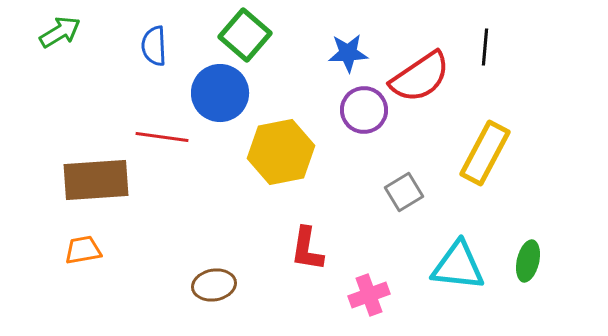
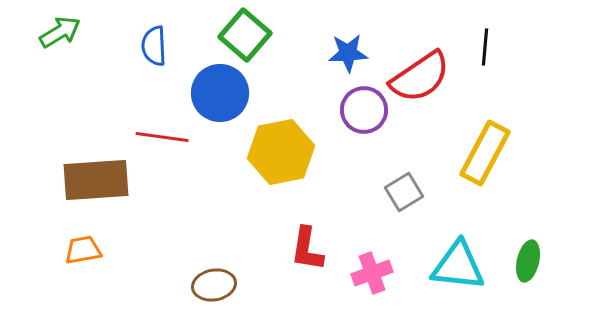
pink cross: moved 3 px right, 22 px up
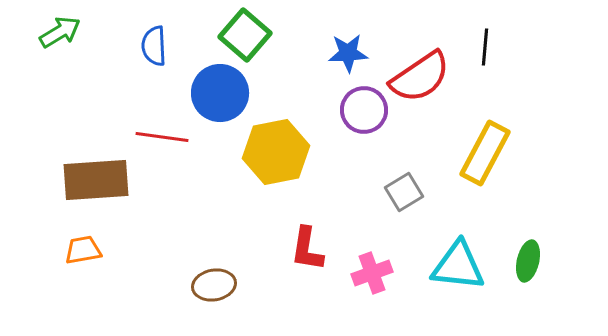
yellow hexagon: moved 5 px left
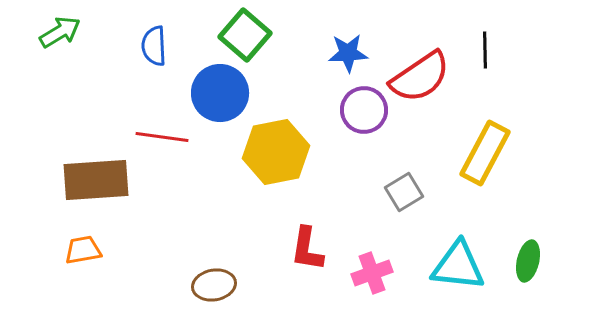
black line: moved 3 px down; rotated 6 degrees counterclockwise
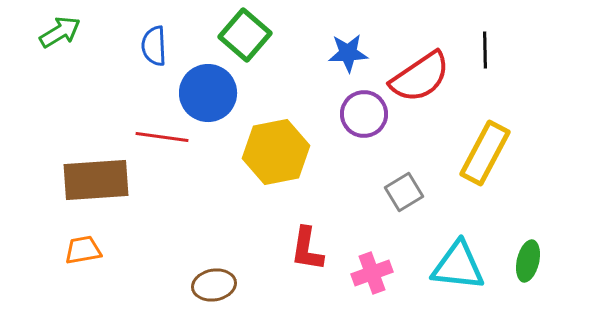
blue circle: moved 12 px left
purple circle: moved 4 px down
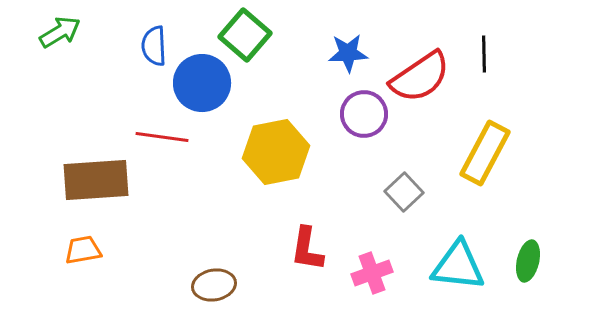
black line: moved 1 px left, 4 px down
blue circle: moved 6 px left, 10 px up
gray square: rotated 12 degrees counterclockwise
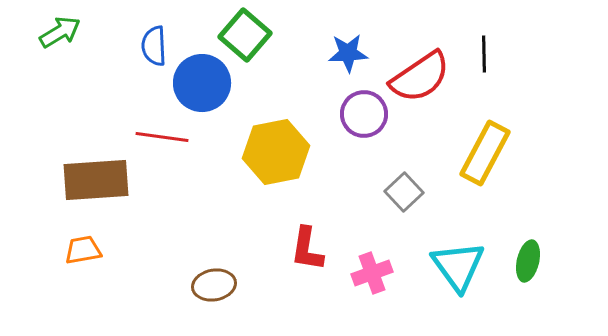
cyan triangle: rotated 48 degrees clockwise
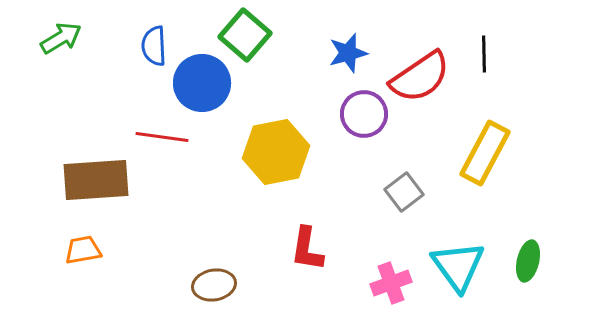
green arrow: moved 1 px right, 6 px down
blue star: rotated 12 degrees counterclockwise
gray square: rotated 6 degrees clockwise
pink cross: moved 19 px right, 10 px down
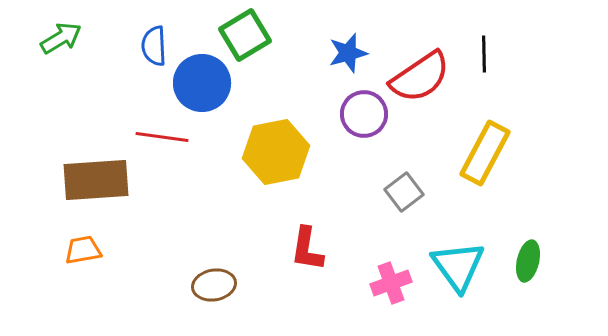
green square: rotated 18 degrees clockwise
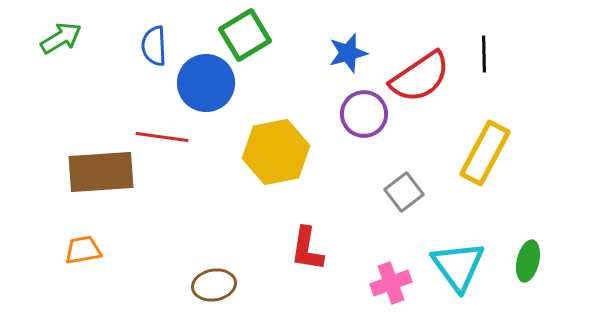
blue circle: moved 4 px right
brown rectangle: moved 5 px right, 8 px up
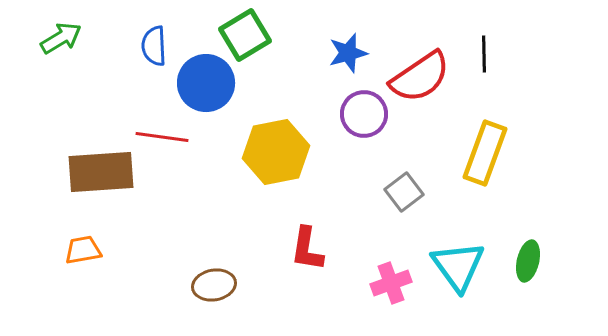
yellow rectangle: rotated 8 degrees counterclockwise
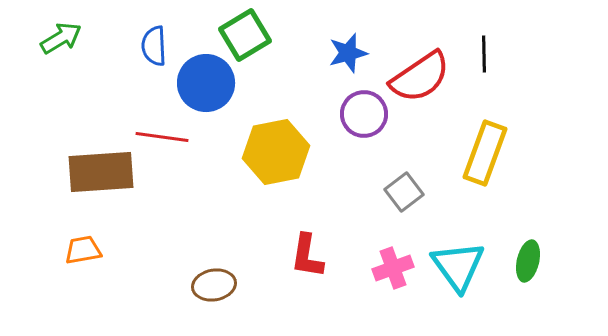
red L-shape: moved 7 px down
pink cross: moved 2 px right, 15 px up
